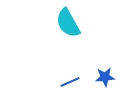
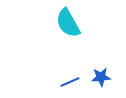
blue star: moved 4 px left
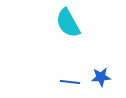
blue line: rotated 30 degrees clockwise
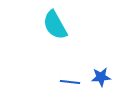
cyan semicircle: moved 13 px left, 2 px down
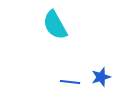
blue star: rotated 12 degrees counterclockwise
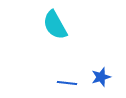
blue line: moved 3 px left, 1 px down
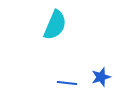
cyan semicircle: rotated 128 degrees counterclockwise
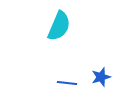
cyan semicircle: moved 4 px right, 1 px down
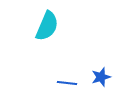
cyan semicircle: moved 12 px left
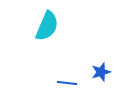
blue star: moved 5 px up
